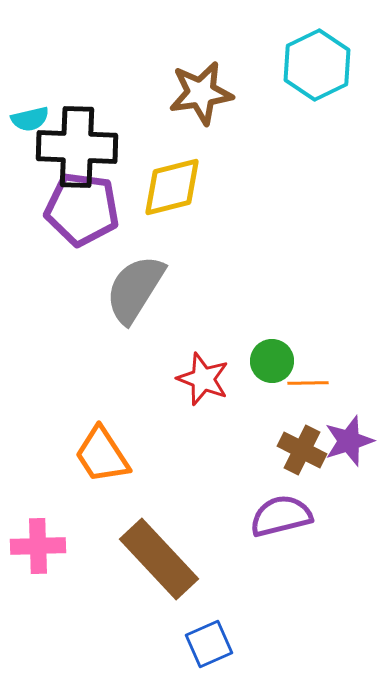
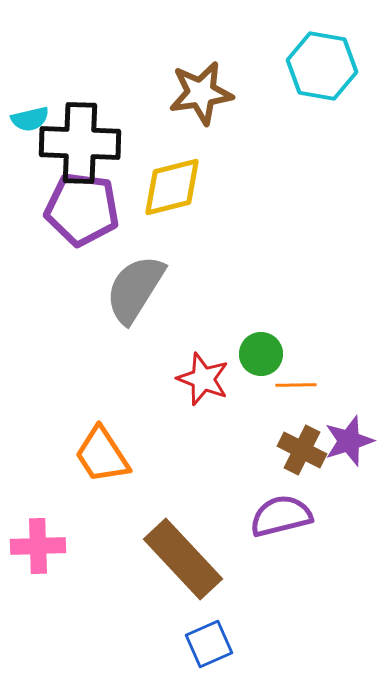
cyan hexagon: moved 5 px right, 1 px down; rotated 24 degrees counterclockwise
black cross: moved 3 px right, 4 px up
green circle: moved 11 px left, 7 px up
orange line: moved 12 px left, 2 px down
brown rectangle: moved 24 px right
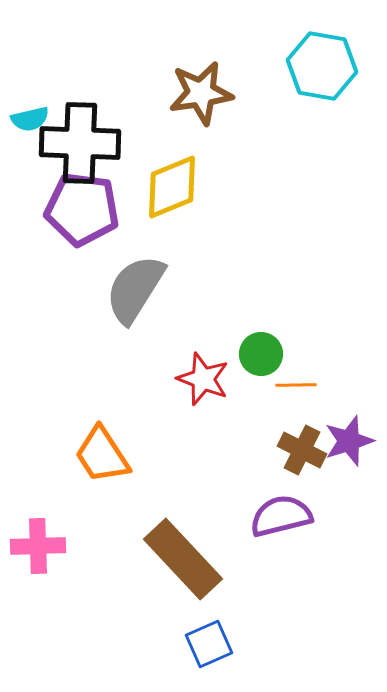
yellow diamond: rotated 8 degrees counterclockwise
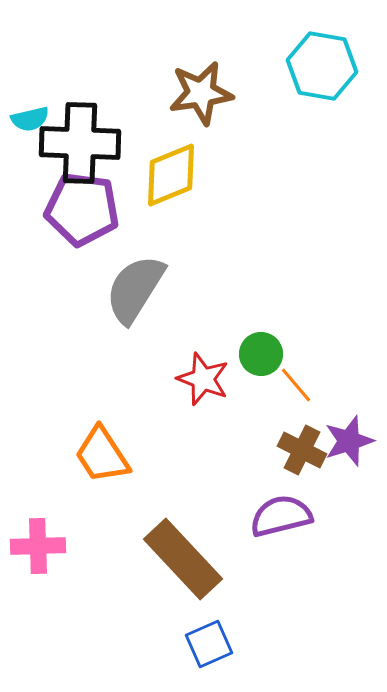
yellow diamond: moved 1 px left, 12 px up
orange line: rotated 51 degrees clockwise
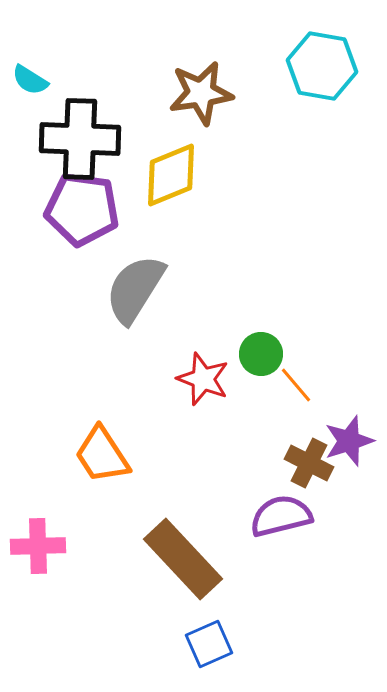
cyan semicircle: moved 39 px up; rotated 45 degrees clockwise
black cross: moved 4 px up
brown cross: moved 7 px right, 13 px down
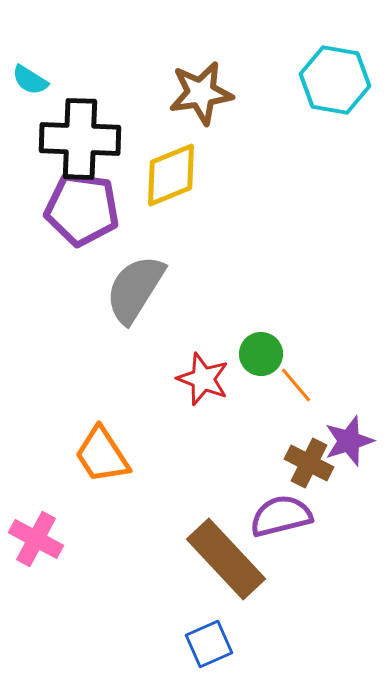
cyan hexagon: moved 13 px right, 14 px down
pink cross: moved 2 px left, 7 px up; rotated 30 degrees clockwise
brown rectangle: moved 43 px right
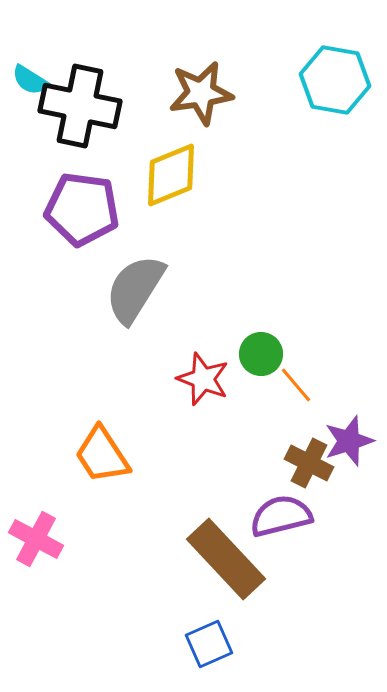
black cross: moved 33 px up; rotated 10 degrees clockwise
